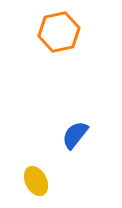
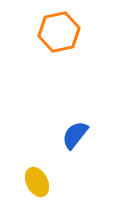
yellow ellipse: moved 1 px right, 1 px down
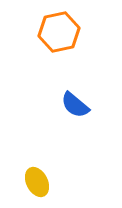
blue semicircle: moved 30 px up; rotated 88 degrees counterclockwise
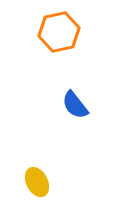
blue semicircle: rotated 12 degrees clockwise
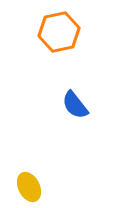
yellow ellipse: moved 8 px left, 5 px down
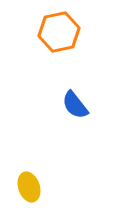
yellow ellipse: rotated 8 degrees clockwise
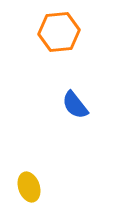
orange hexagon: rotated 6 degrees clockwise
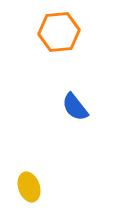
blue semicircle: moved 2 px down
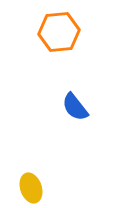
yellow ellipse: moved 2 px right, 1 px down
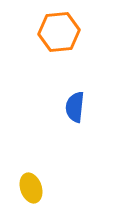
blue semicircle: rotated 44 degrees clockwise
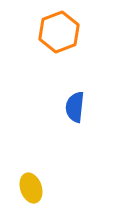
orange hexagon: rotated 15 degrees counterclockwise
